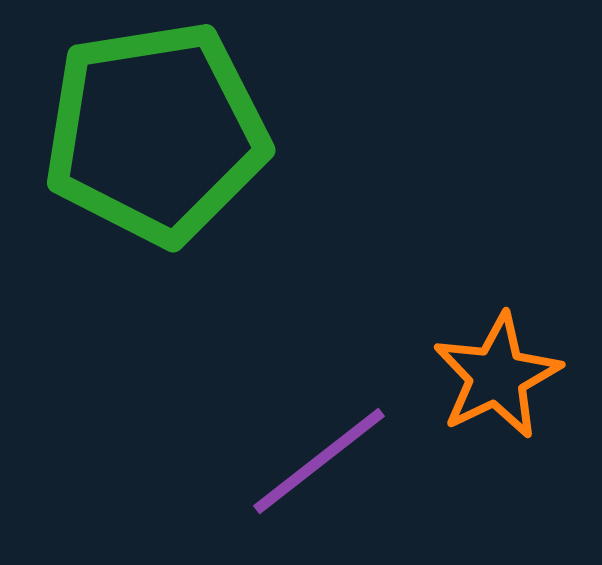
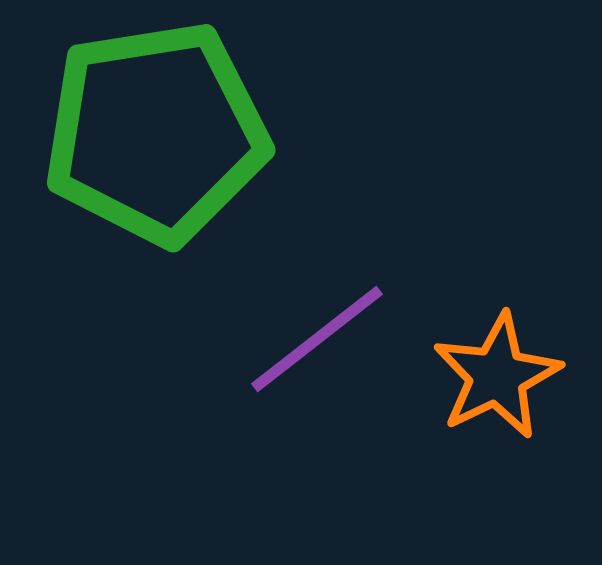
purple line: moved 2 px left, 122 px up
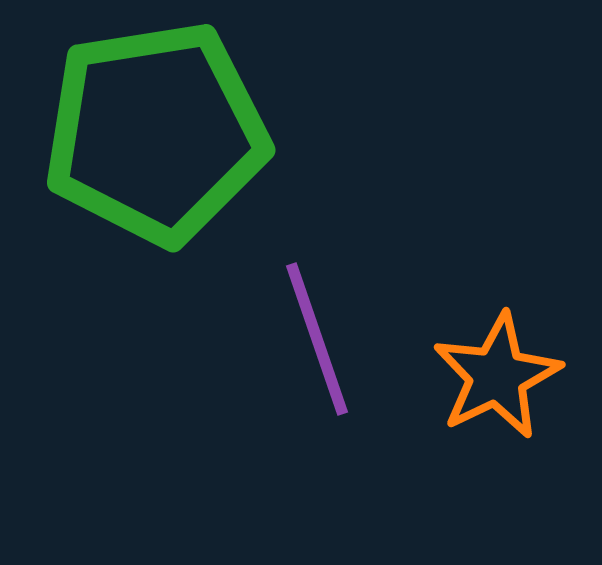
purple line: rotated 71 degrees counterclockwise
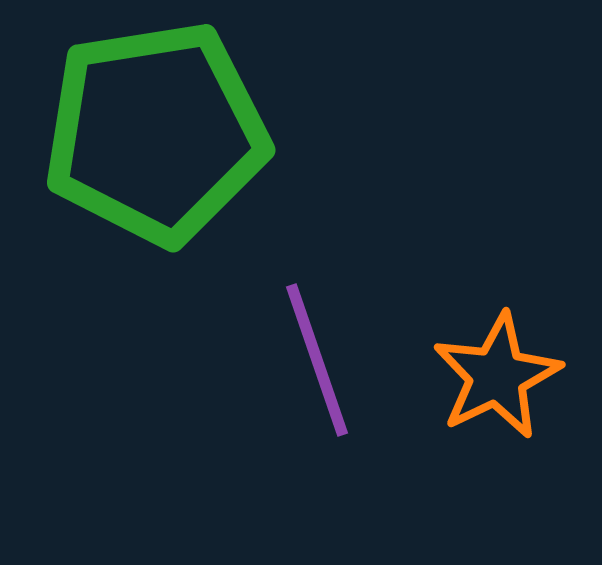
purple line: moved 21 px down
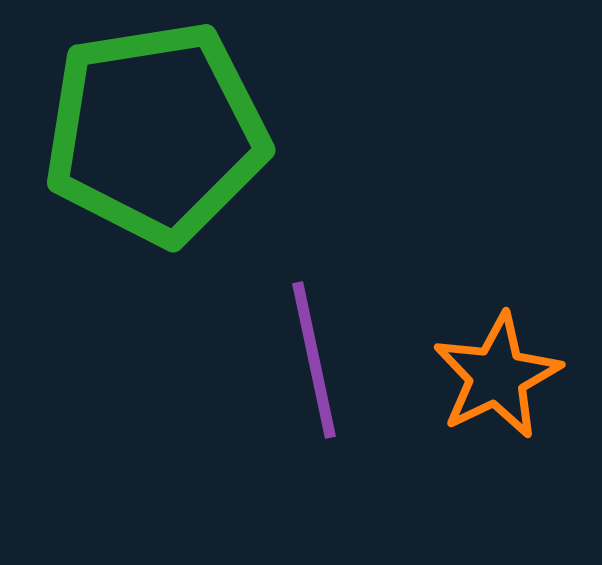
purple line: moved 3 px left; rotated 7 degrees clockwise
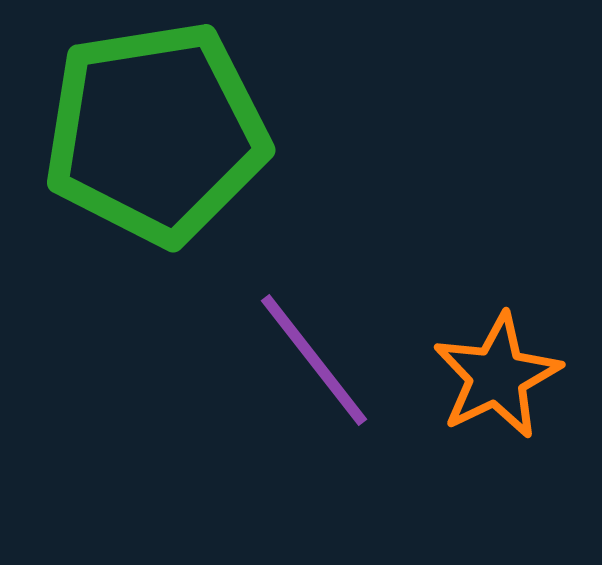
purple line: rotated 26 degrees counterclockwise
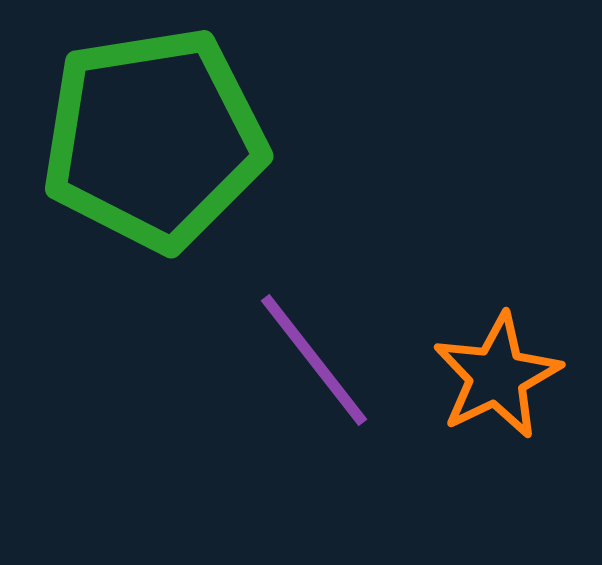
green pentagon: moved 2 px left, 6 px down
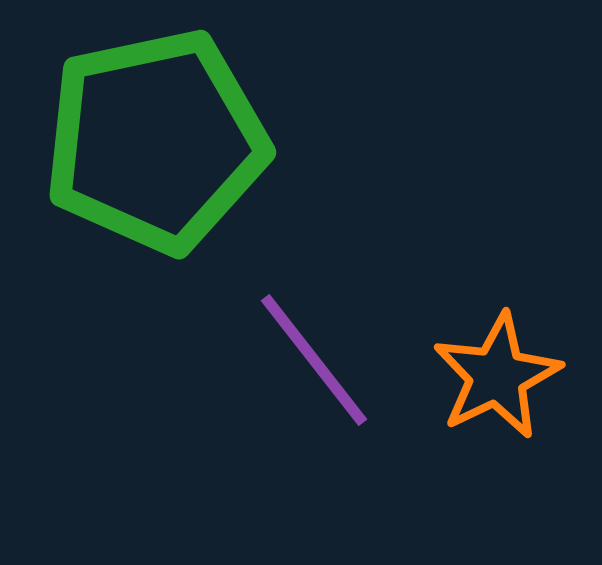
green pentagon: moved 2 px right, 2 px down; rotated 3 degrees counterclockwise
